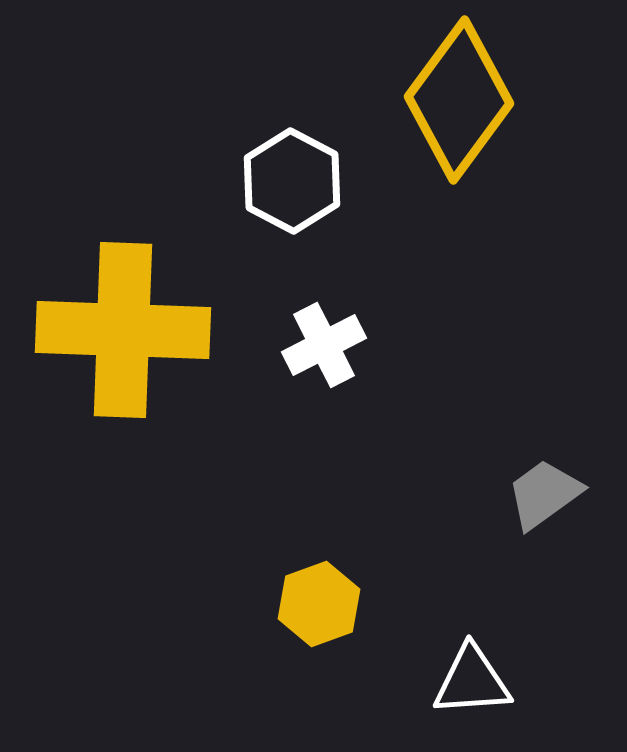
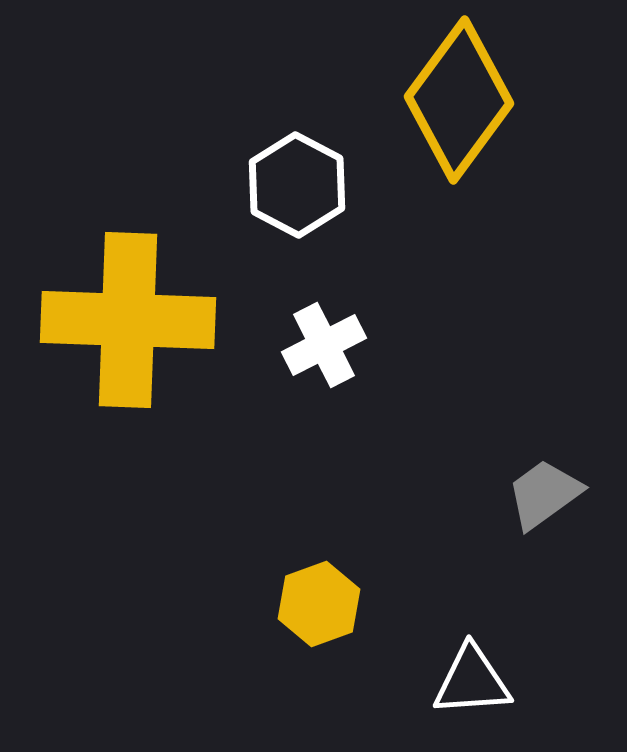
white hexagon: moved 5 px right, 4 px down
yellow cross: moved 5 px right, 10 px up
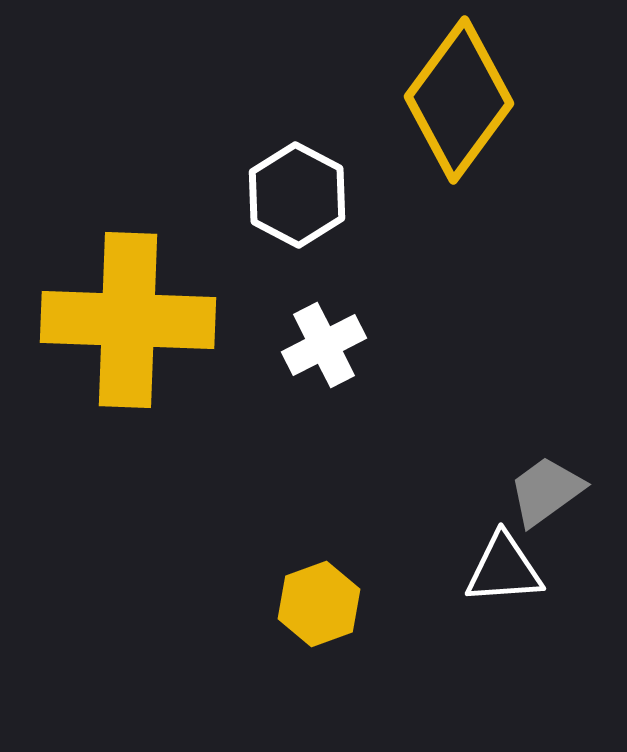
white hexagon: moved 10 px down
gray trapezoid: moved 2 px right, 3 px up
white triangle: moved 32 px right, 112 px up
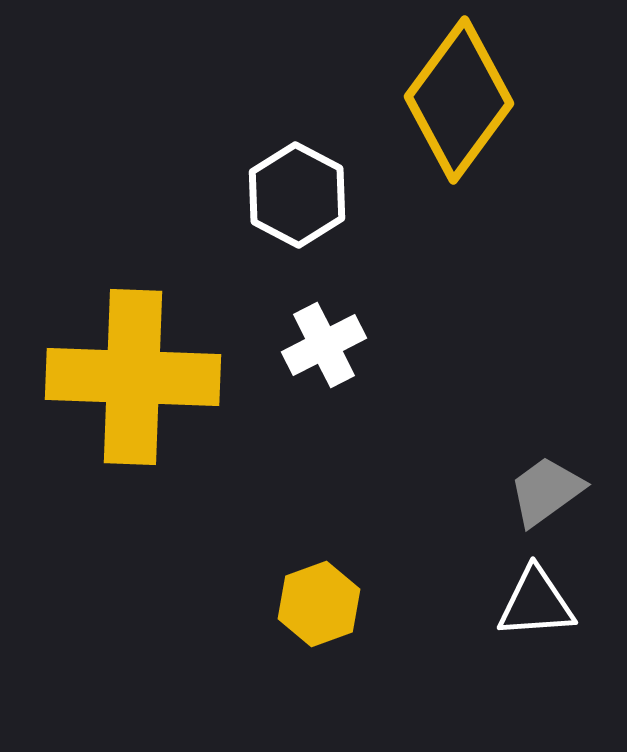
yellow cross: moved 5 px right, 57 px down
white triangle: moved 32 px right, 34 px down
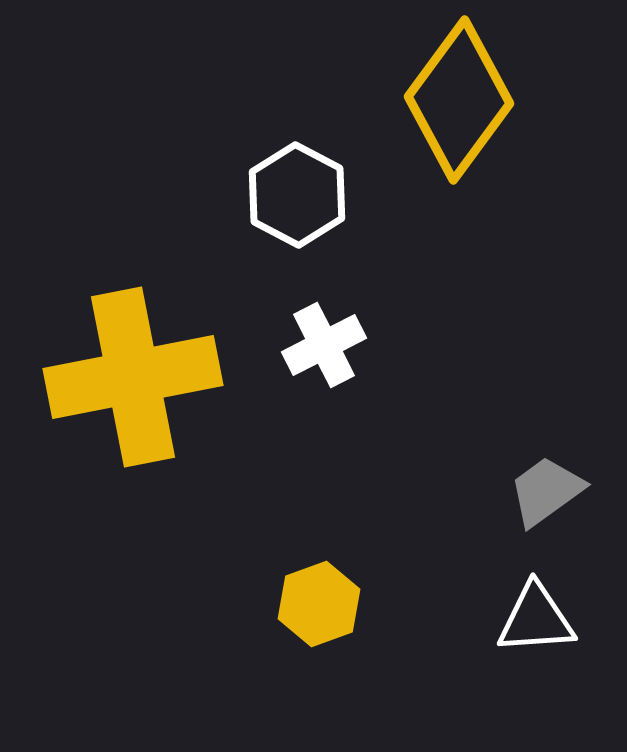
yellow cross: rotated 13 degrees counterclockwise
white triangle: moved 16 px down
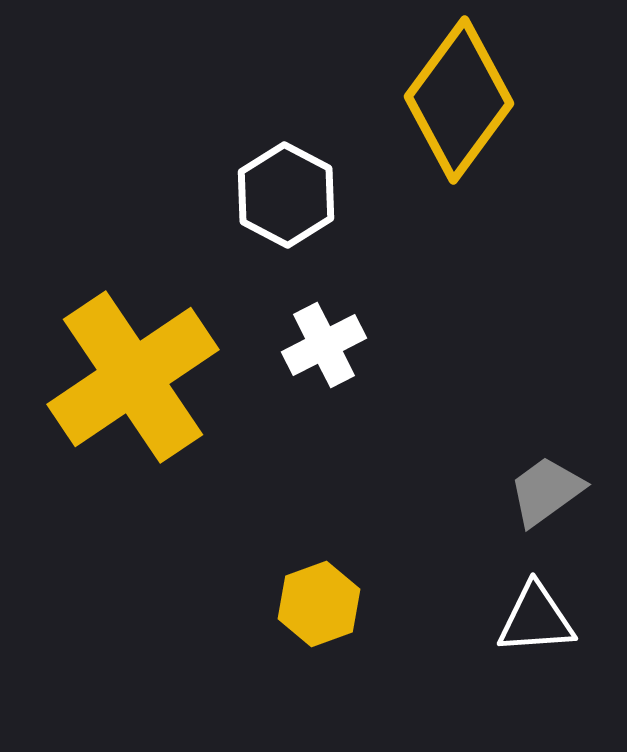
white hexagon: moved 11 px left
yellow cross: rotated 23 degrees counterclockwise
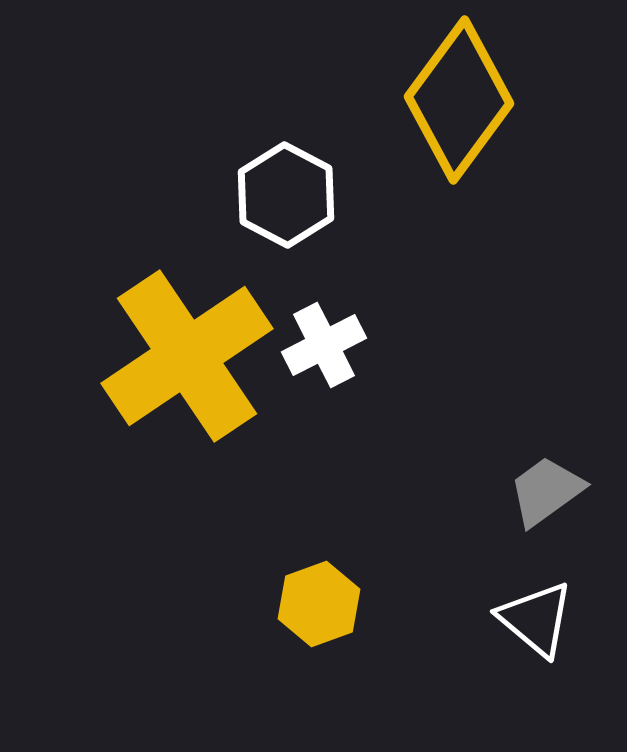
yellow cross: moved 54 px right, 21 px up
white triangle: rotated 44 degrees clockwise
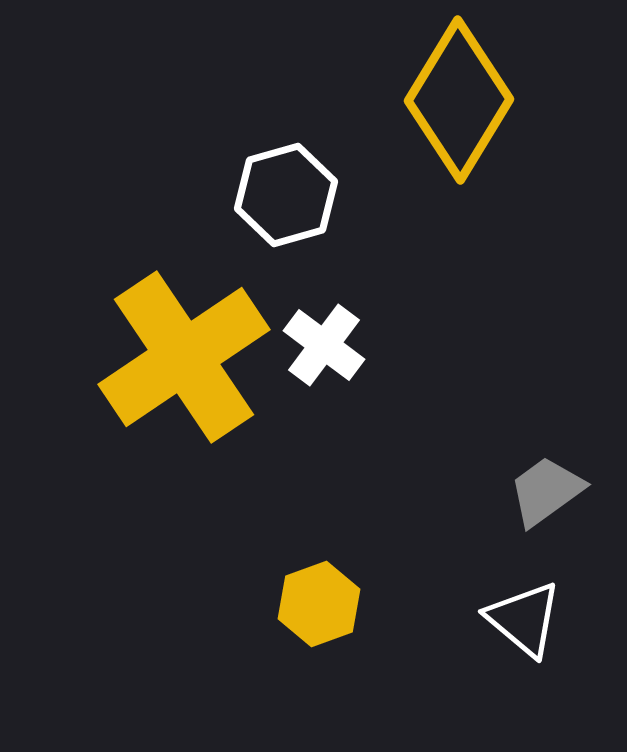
yellow diamond: rotated 5 degrees counterclockwise
white hexagon: rotated 16 degrees clockwise
white cross: rotated 26 degrees counterclockwise
yellow cross: moved 3 px left, 1 px down
white triangle: moved 12 px left
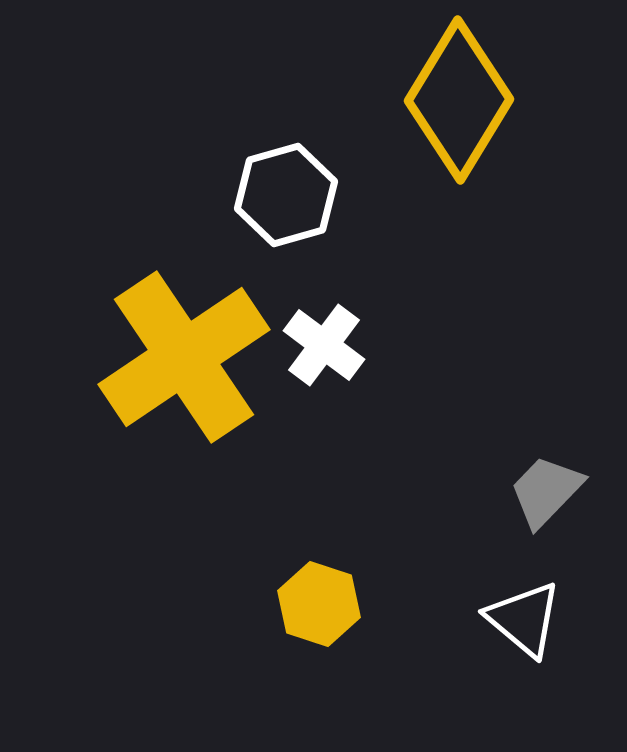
gray trapezoid: rotated 10 degrees counterclockwise
yellow hexagon: rotated 22 degrees counterclockwise
